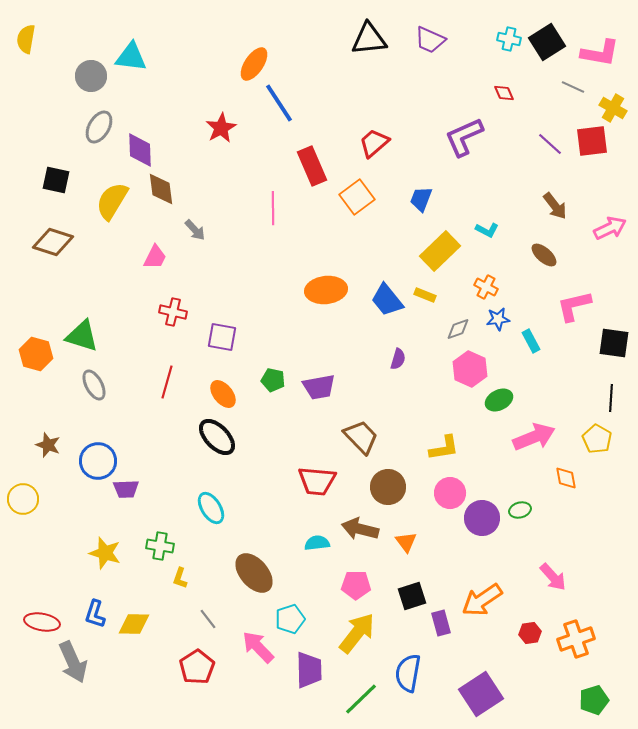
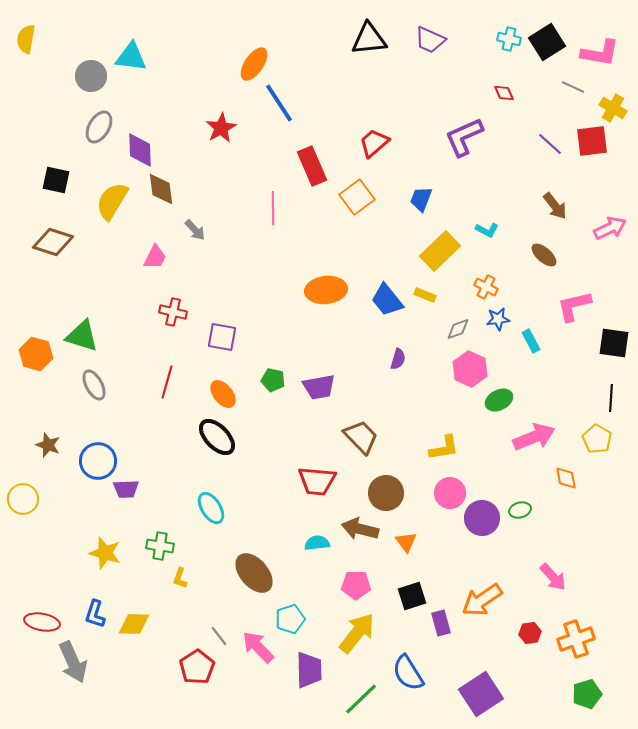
brown circle at (388, 487): moved 2 px left, 6 px down
gray line at (208, 619): moved 11 px right, 17 px down
blue semicircle at (408, 673): rotated 42 degrees counterclockwise
green pentagon at (594, 700): moved 7 px left, 6 px up
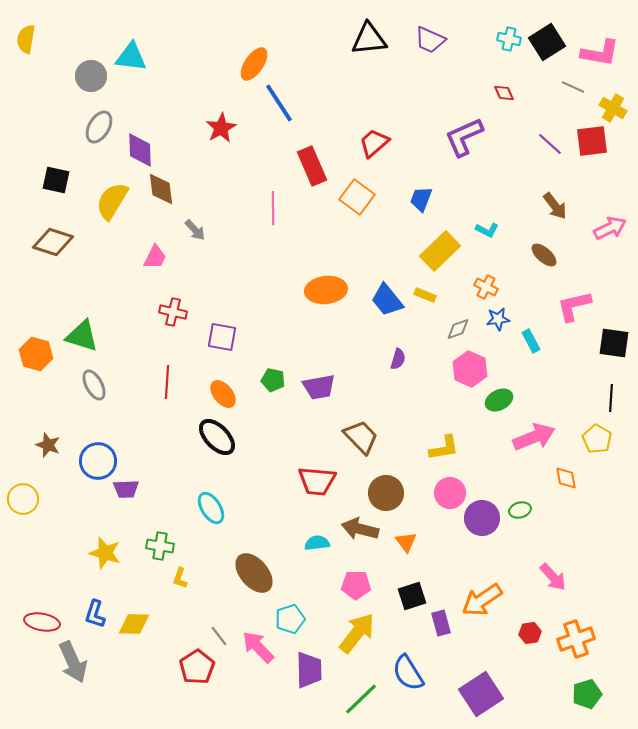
orange square at (357, 197): rotated 16 degrees counterclockwise
red line at (167, 382): rotated 12 degrees counterclockwise
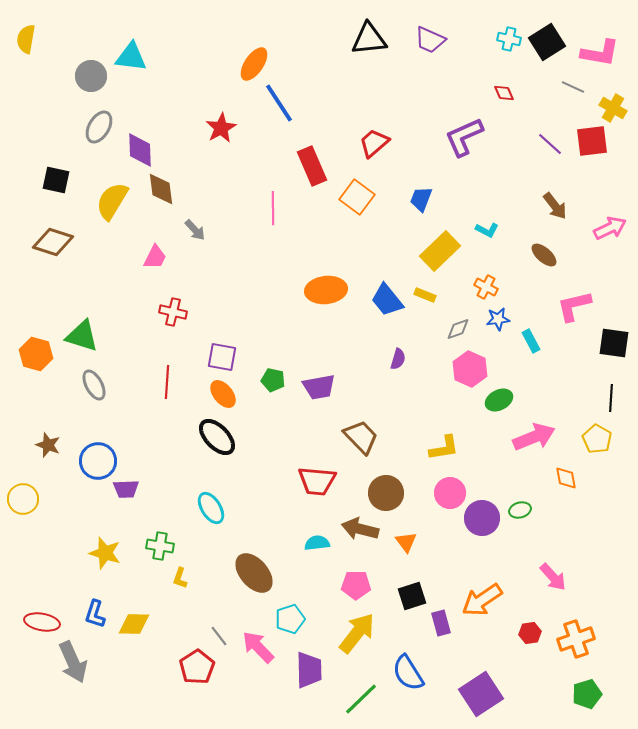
purple square at (222, 337): moved 20 px down
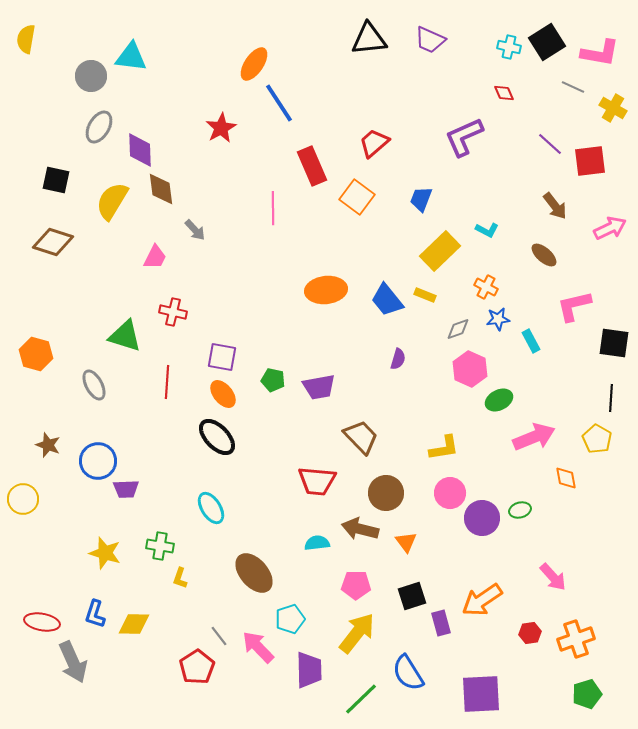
cyan cross at (509, 39): moved 8 px down
red square at (592, 141): moved 2 px left, 20 px down
green triangle at (82, 336): moved 43 px right
purple square at (481, 694): rotated 30 degrees clockwise
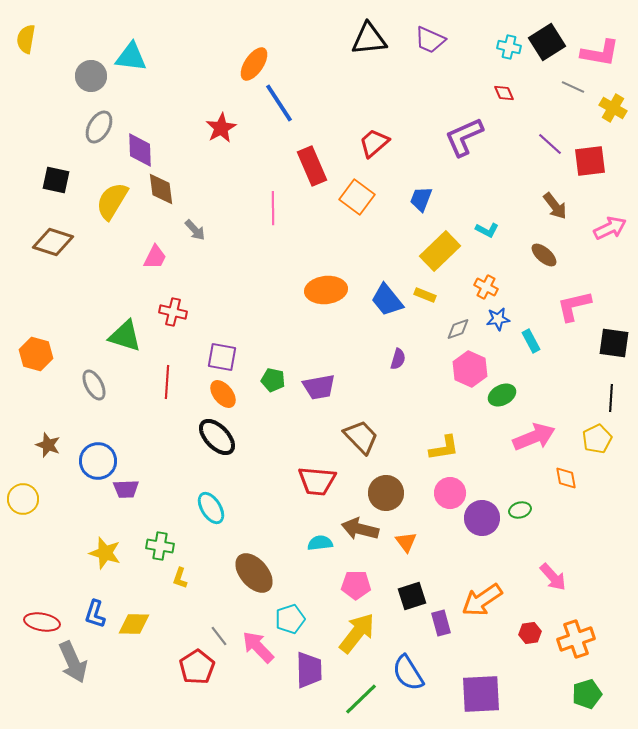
green ellipse at (499, 400): moved 3 px right, 5 px up
yellow pentagon at (597, 439): rotated 16 degrees clockwise
cyan semicircle at (317, 543): moved 3 px right
